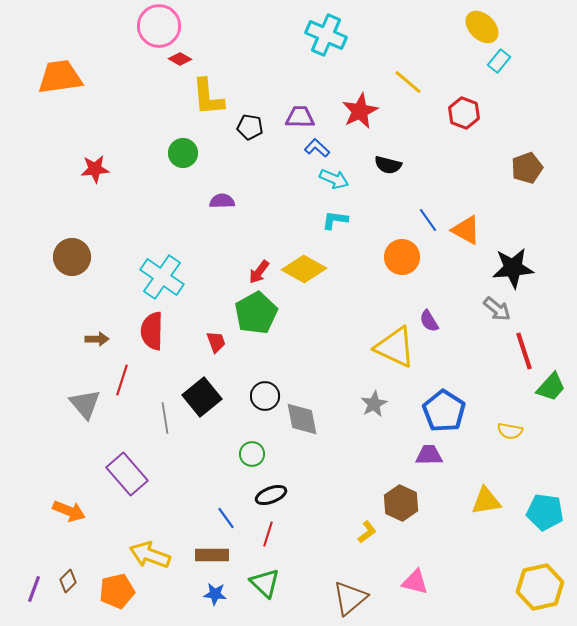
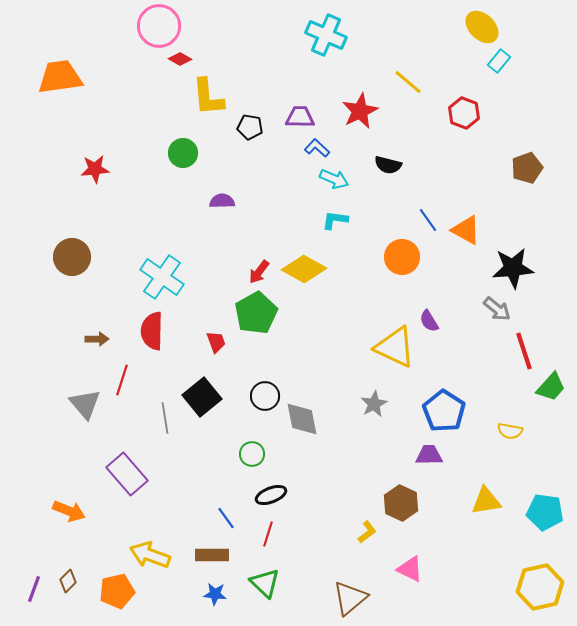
pink triangle at (415, 582): moved 5 px left, 13 px up; rotated 12 degrees clockwise
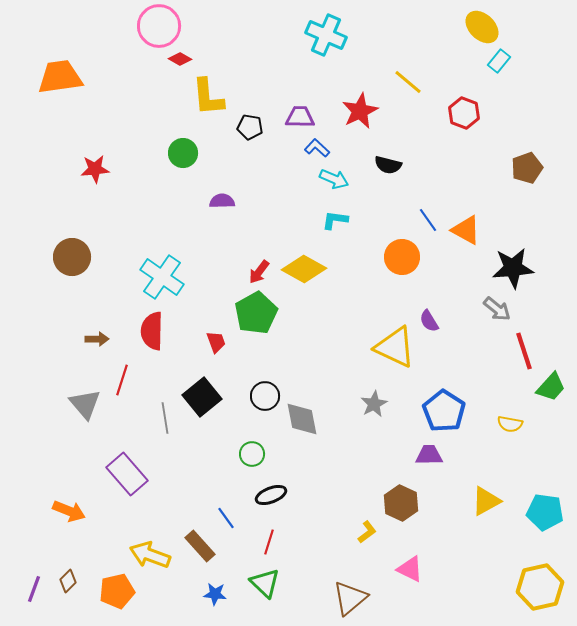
yellow semicircle at (510, 431): moved 7 px up
yellow triangle at (486, 501): rotated 20 degrees counterclockwise
red line at (268, 534): moved 1 px right, 8 px down
brown rectangle at (212, 555): moved 12 px left, 9 px up; rotated 48 degrees clockwise
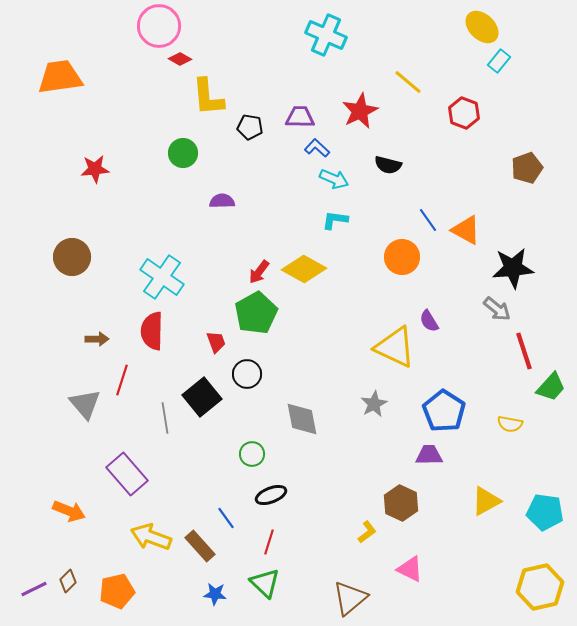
black circle at (265, 396): moved 18 px left, 22 px up
yellow arrow at (150, 555): moved 1 px right, 18 px up
purple line at (34, 589): rotated 44 degrees clockwise
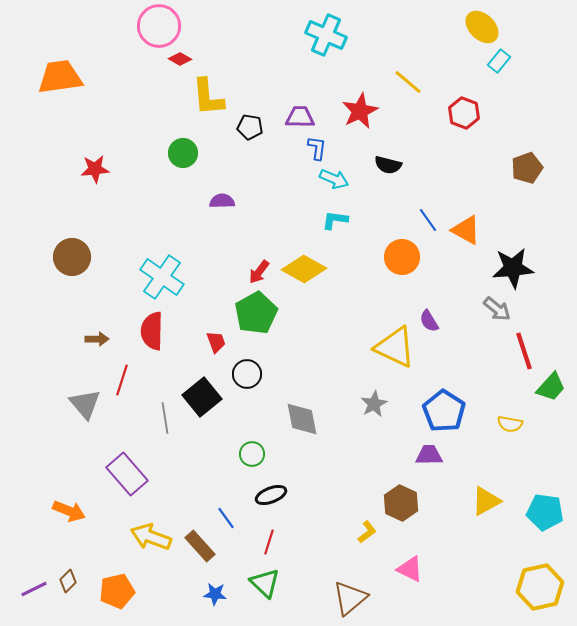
blue L-shape at (317, 148): rotated 55 degrees clockwise
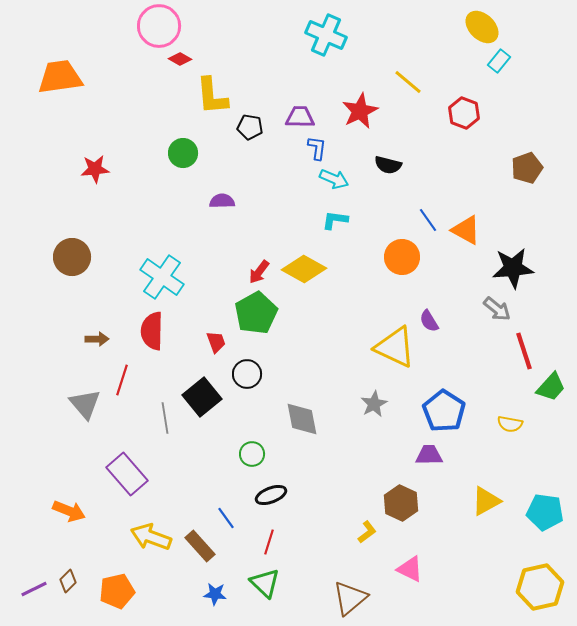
yellow L-shape at (208, 97): moved 4 px right, 1 px up
